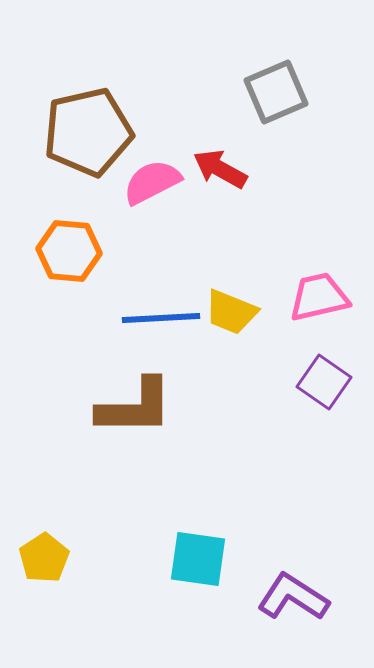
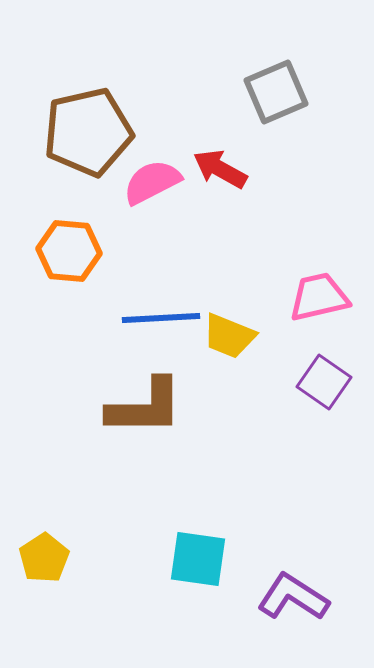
yellow trapezoid: moved 2 px left, 24 px down
brown L-shape: moved 10 px right
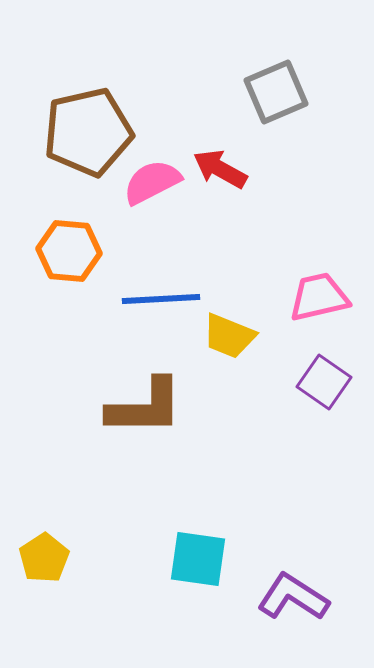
blue line: moved 19 px up
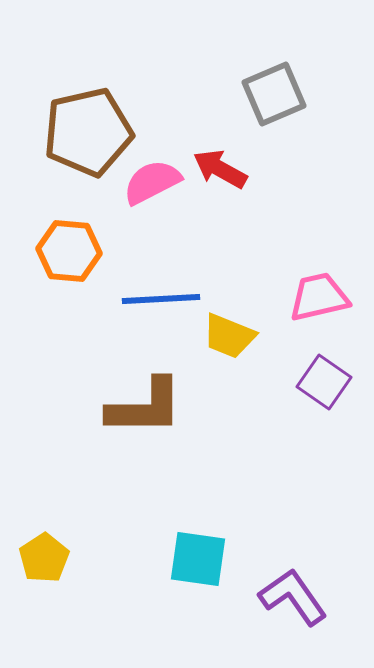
gray square: moved 2 px left, 2 px down
purple L-shape: rotated 22 degrees clockwise
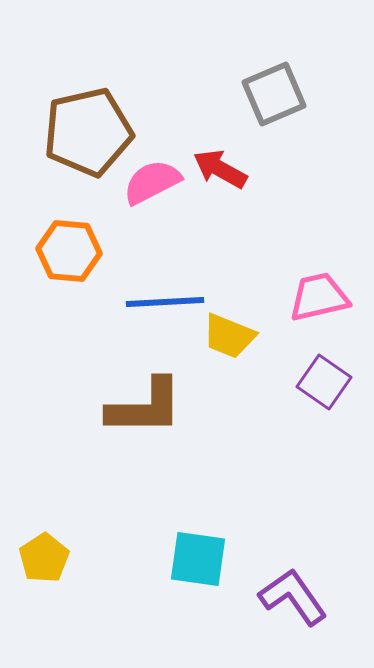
blue line: moved 4 px right, 3 px down
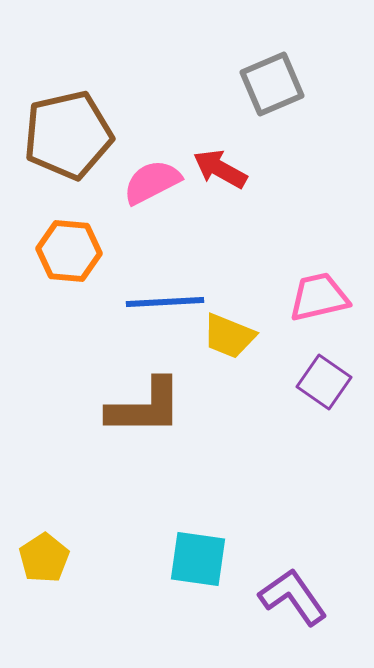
gray square: moved 2 px left, 10 px up
brown pentagon: moved 20 px left, 3 px down
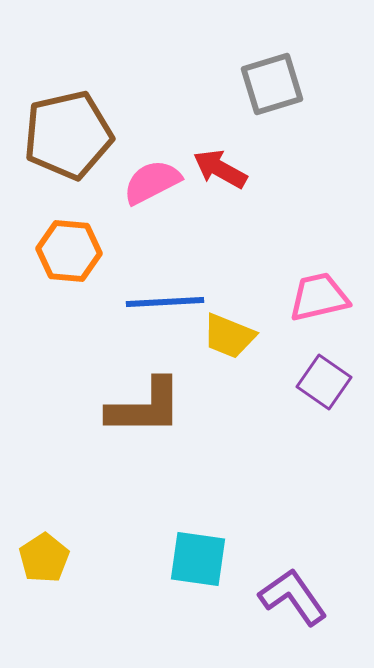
gray square: rotated 6 degrees clockwise
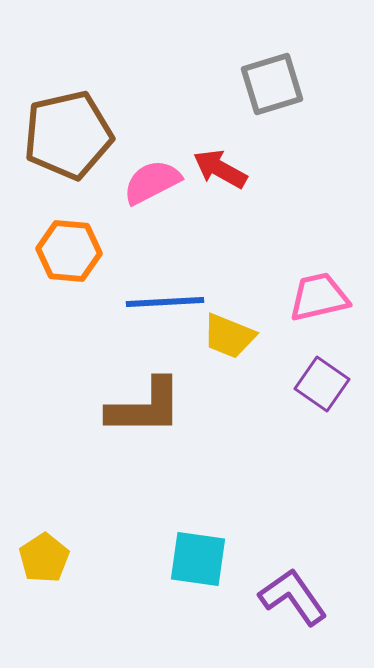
purple square: moved 2 px left, 2 px down
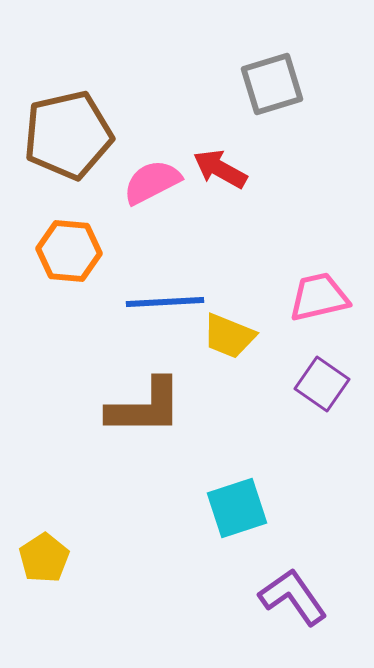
cyan square: moved 39 px right, 51 px up; rotated 26 degrees counterclockwise
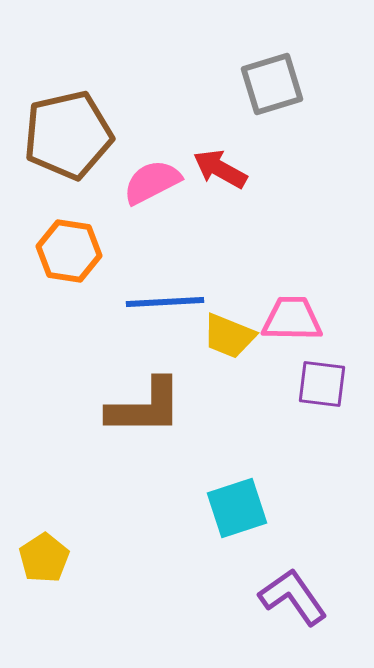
orange hexagon: rotated 4 degrees clockwise
pink trapezoid: moved 27 px left, 22 px down; rotated 14 degrees clockwise
purple square: rotated 28 degrees counterclockwise
